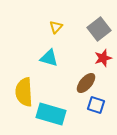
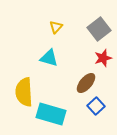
blue square: moved 1 px down; rotated 30 degrees clockwise
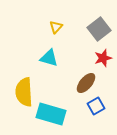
blue square: rotated 12 degrees clockwise
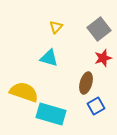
brown ellipse: rotated 25 degrees counterclockwise
yellow semicircle: rotated 112 degrees clockwise
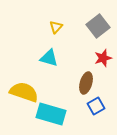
gray square: moved 1 px left, 3 px up
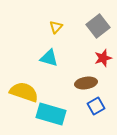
brown ellipse: rotated 65 degrees clockwise
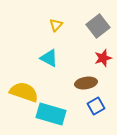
yellow triangle: moved 2 px up
cyan triangle: rotated 12 degrees clockwise
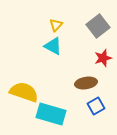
cyan triangle: moved 4 px right, 12 px up
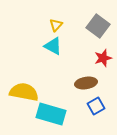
gray square: rotated 15 degrees counterclockwise
yellow semicircle: rotated 8 degrees counterclockwise
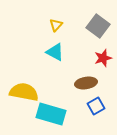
cyan triangle: moved 2 px right, 6 px down
